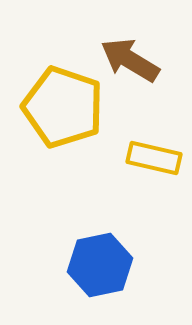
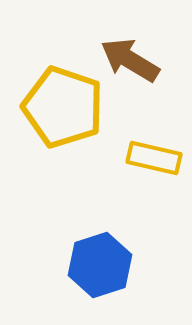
blue hexagon: rotated 6 degrees counterclockwise
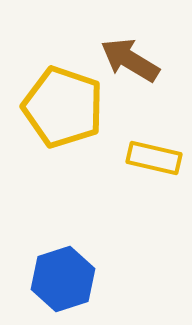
blue hexagon: moved 37 px left, 14 px down
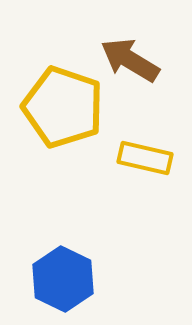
yellow rectangle: moved 9 px left
blue hexagon: rotated 16 degrees counterclockwise
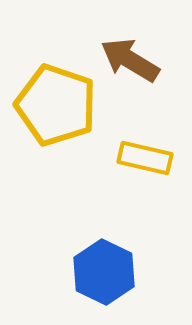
yellow pentagon: moved 7 px left, 2 px up
blue hexagon: moved 41 px right, 7 px up
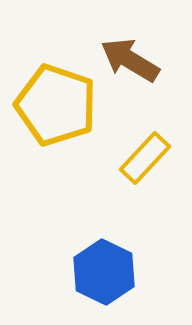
yellow rectangle: rotated 60 degrees counterclockwise
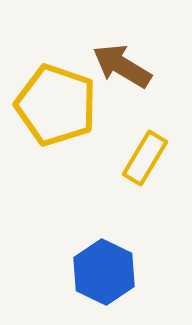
brown arrow: moved 8 px left, 6 px down
yellow rectangle: rotated 12 degrees counterclockwise
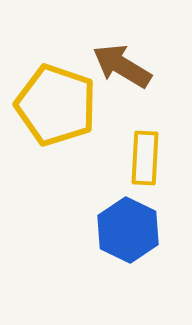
yellow rectangle: rotated 28 degrees counterclockwise
blue hexagon: moved 24 px right, 42 px up
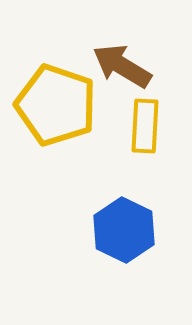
yellow rectangle: moved 32 px up
blue hexagon: moved 4 px left
